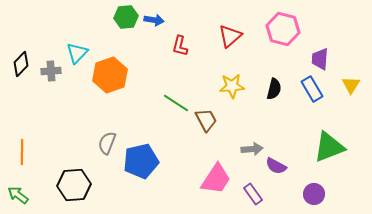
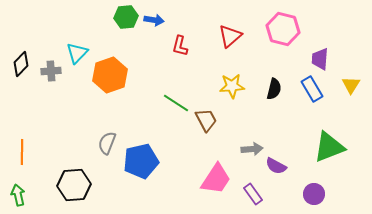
green arrow: rotated 40 degrees clockwise
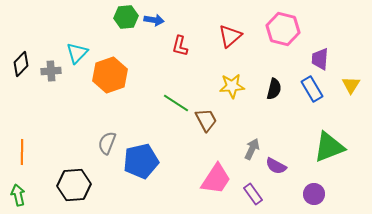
gray arrow: rotated 60 degrees counterclockwise
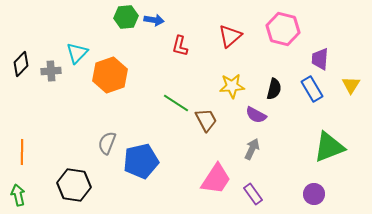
purple semicircle: moved 20 px left, 51 px up
black hexagon: rotated 12 degrees clockwise
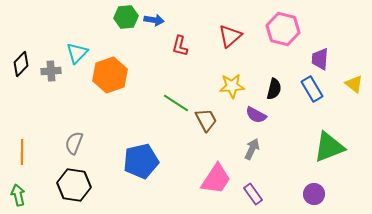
yellow triangle: moved 3 px right, 1 px up; rotated 24 degrees counterclockwise
gray semicircle: moved 33 px left
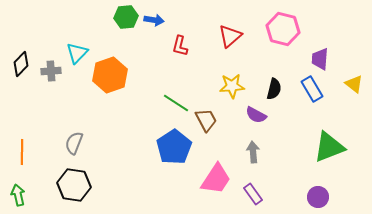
gray arrow: moved 1 px right, 3 px down; rotated 30 degrees counterclockwise
blue pentagon: moved 33 px right, 14 px up; rotated 20 degrees counterclockwise
purple circle: moved 4 px right, 3 px down
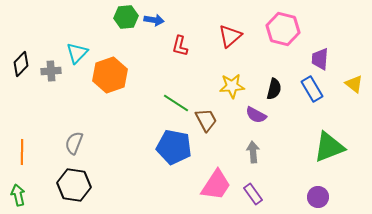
blue pentagon: rotated 28 degrees counterclockwise
pink trapezoid: moved 6 px down
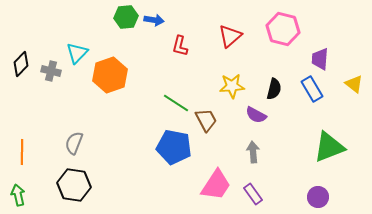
gray cross: rotated 18 degrees clockwise
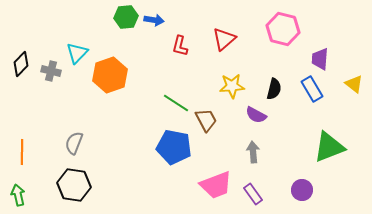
red triangle: moved 6 px left, 3 px down
pink trapezoid: rotated 36 degrees clockwise
purple circle: moved 16 px left, 7 px up
